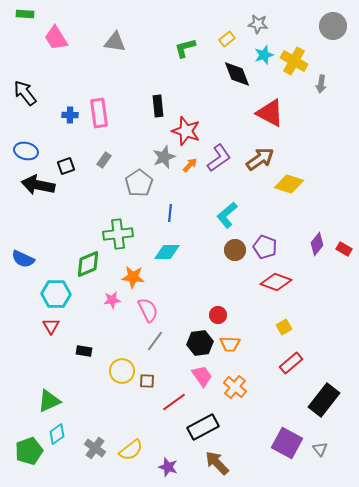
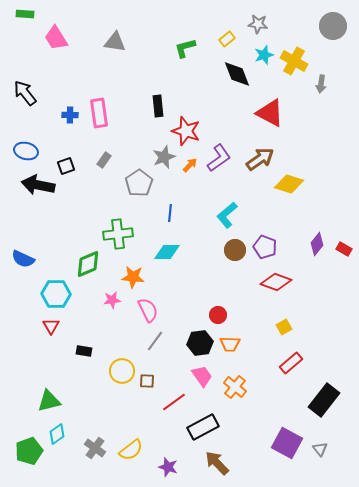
green triangle at (49, 401): rotated 10 degrees clockwise
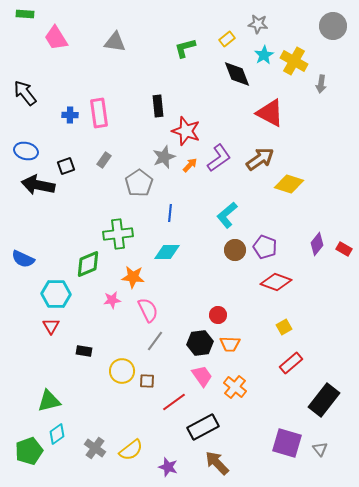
cyan star at (264, 55): rotated 12 degrees counterclockwise
purple square at (287, 443): rotated 12 degrees counterclockwise
